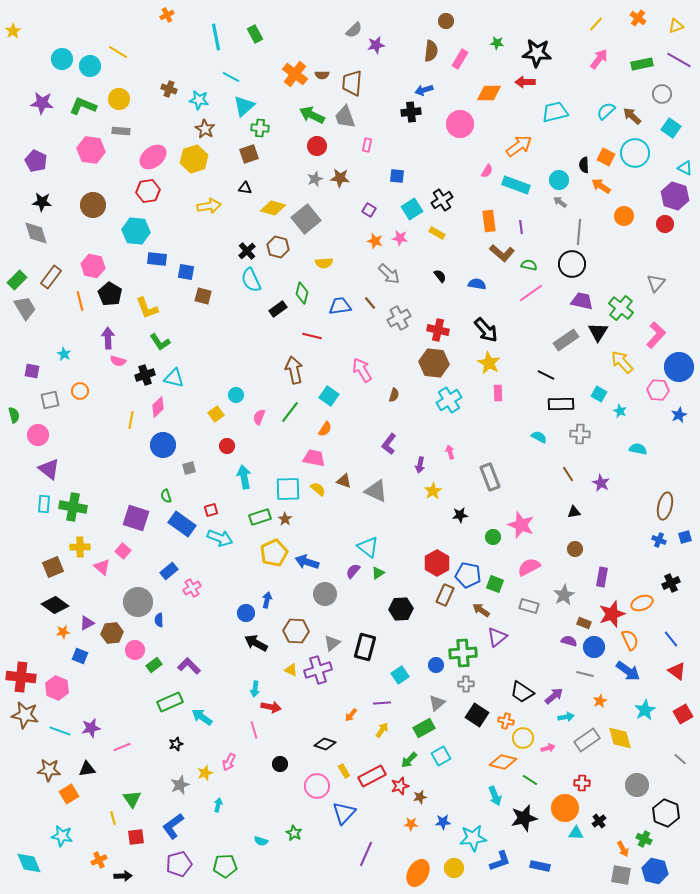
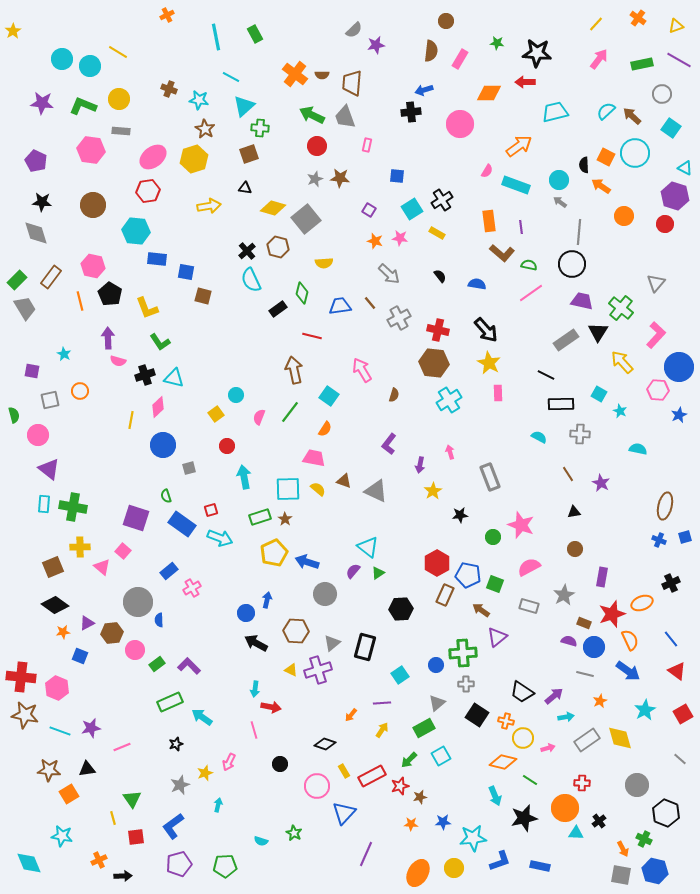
green rectangle at (154, 665): moved 3 px right, 1 px up
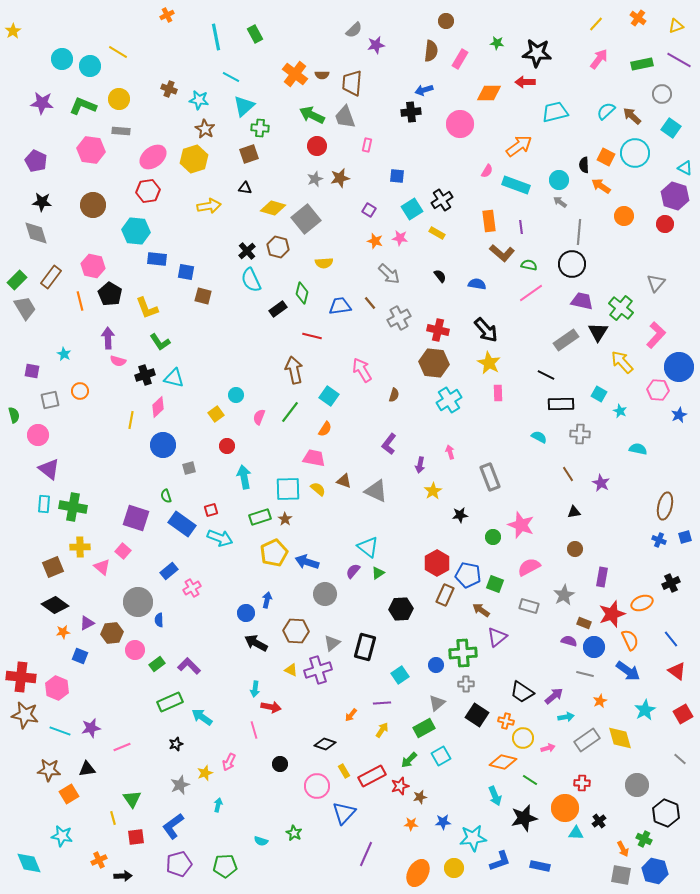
brown star at (340, 178): rotated 18 degrees counterclockwise
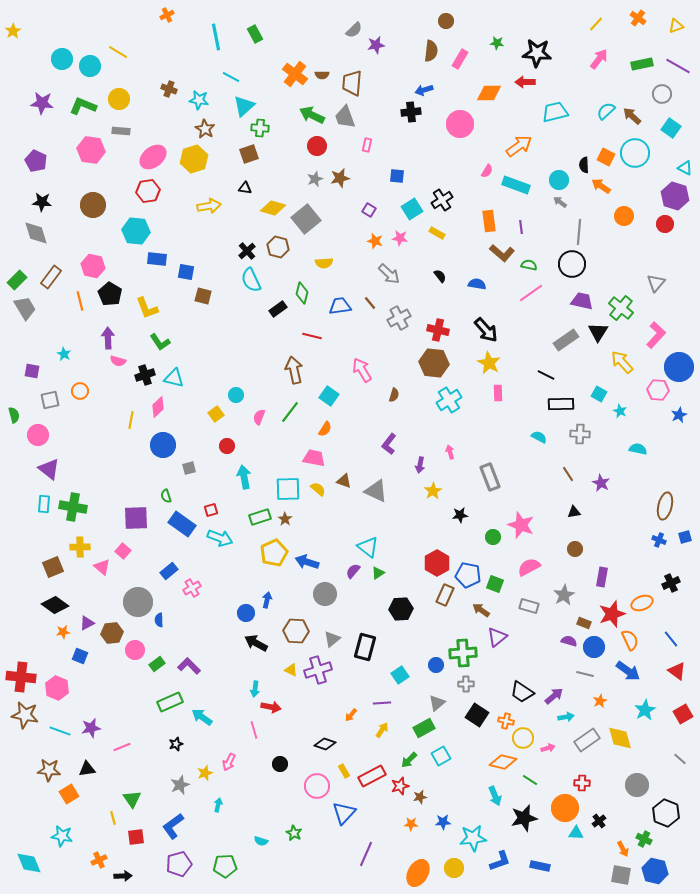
purple line at (679, 60): moved 1 px left, 6 px down
purple square at (136, 518): rotated 20 degrees counterclockwise
gray triangle at (332, 643): moved 4 px up
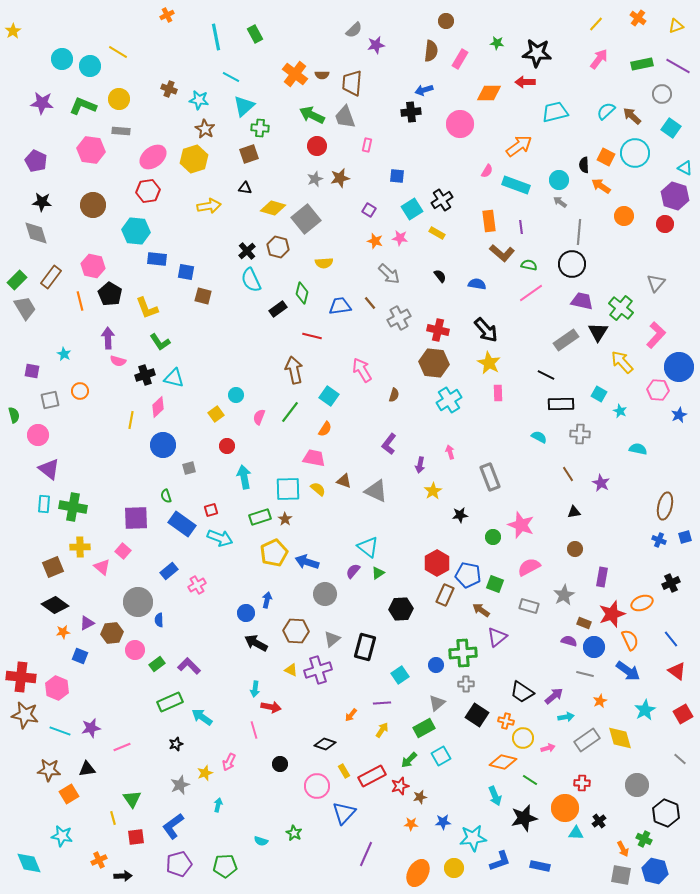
pink cross at (192, 588): moved 5 px right, 3 px up
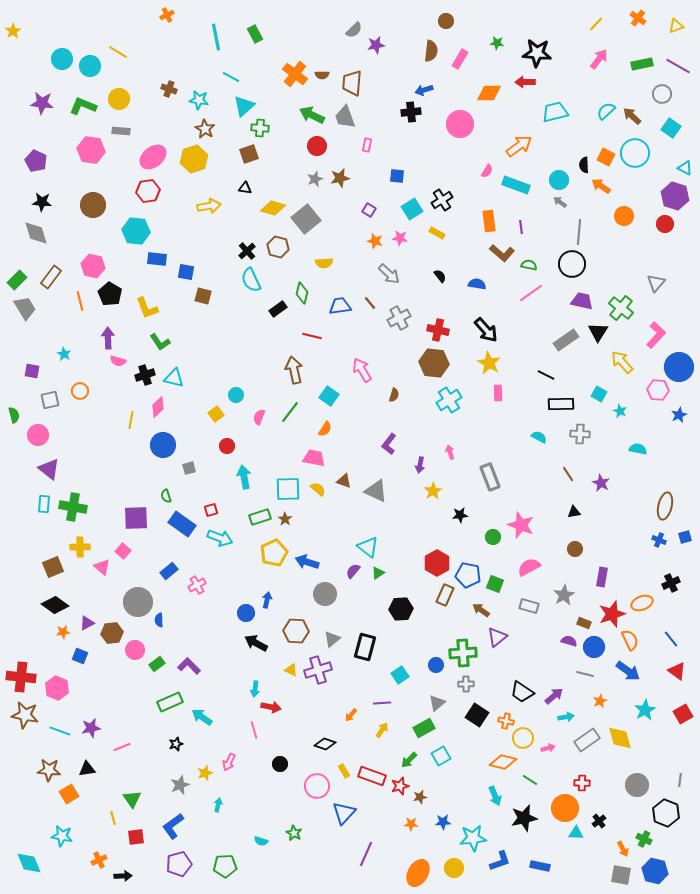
gray line at (680, 759): moved 21 px down; rotated 56 degrees clockwise
red rectangle at (372, 776): rotated 48 degrees clockwise
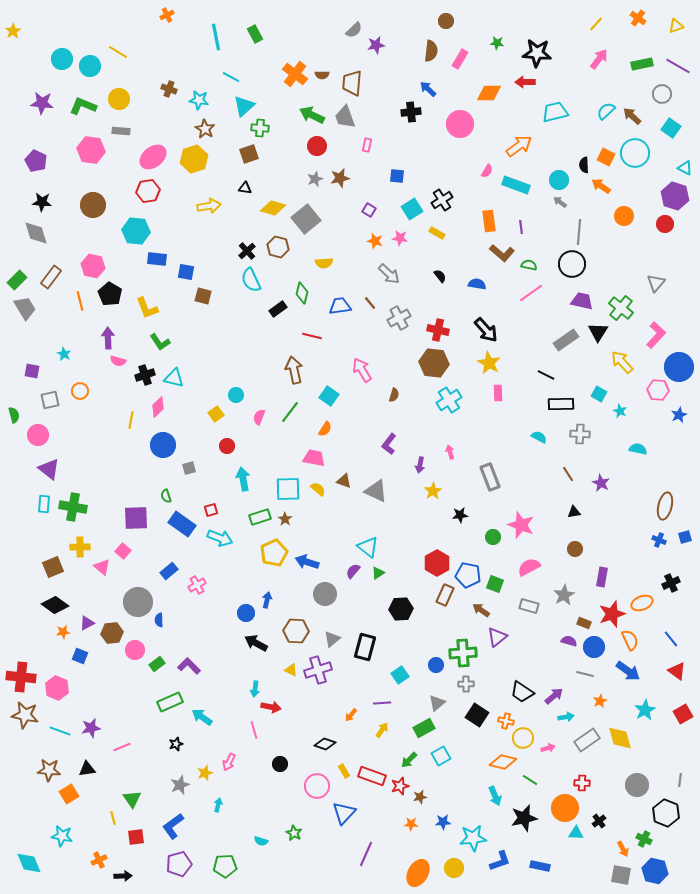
blue arrow at (424, 90): moved 4 px right, 1 px up; rotated 60 degrees clockwise
cyan arrow at (244, 477): moved 1 px left, 2 px down
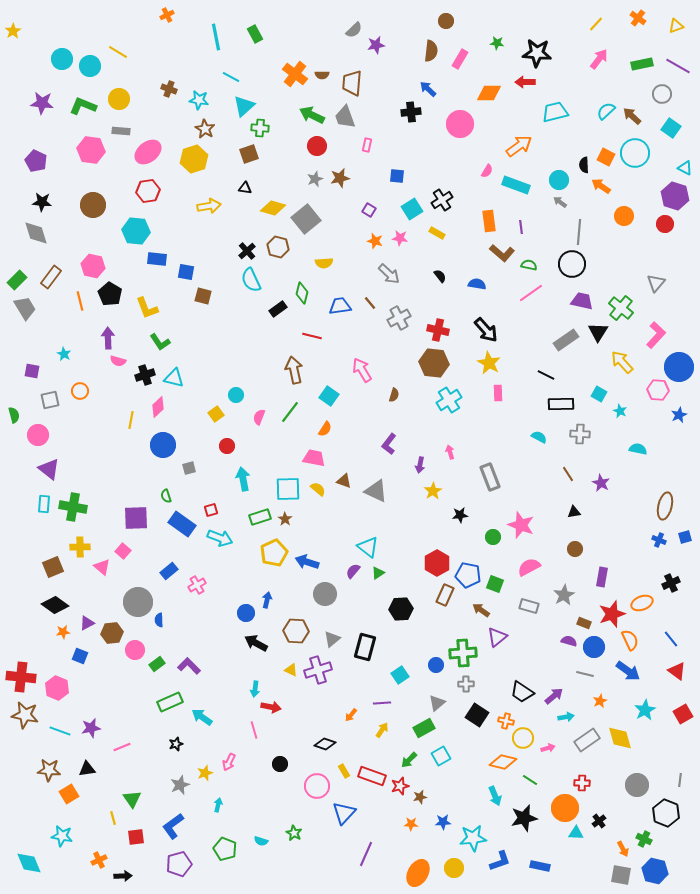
pink ellipse at (153, 157): moved 5 px left, 5 px up
green pentagon at (225, 866): moved 17 px up; rotated 25 degrees clockwise
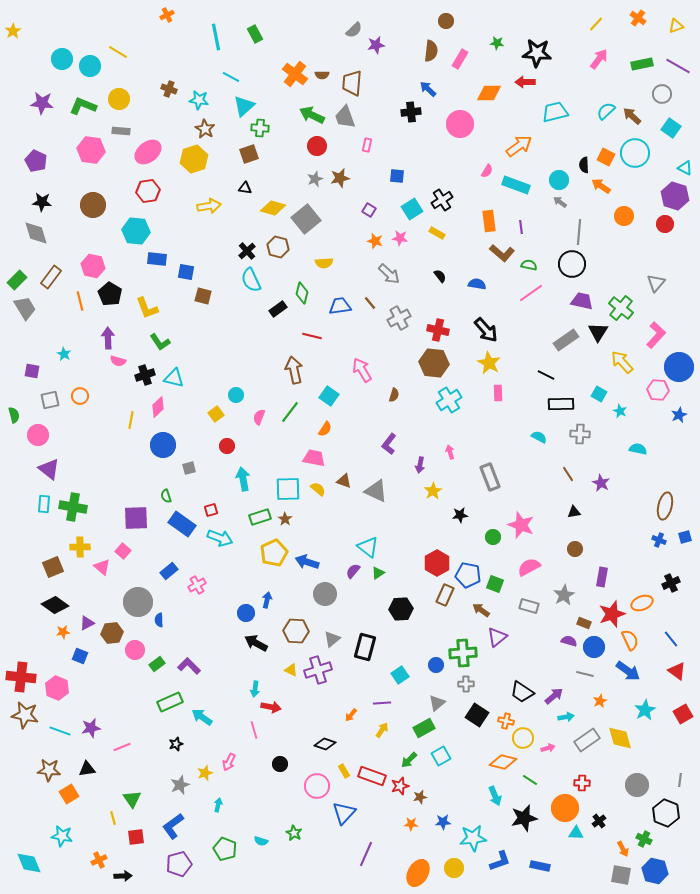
orange circle at (80, 391): moved 5 px down
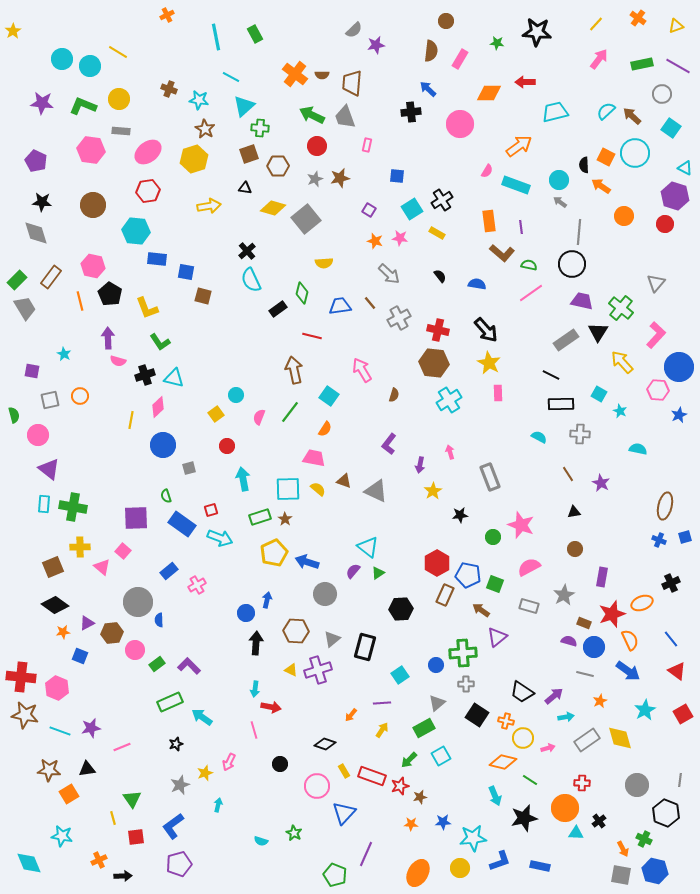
black star at (537, 53): moved 21 px up
brown hexagon at (278, 247): moved 81 px up; rotated 15 degrees counterclockwise
black line at (546, 375): moved 5 px right
black arrow at (256, 643): rotated 65 degrees clockwise
green pentagon at (225, 849): moved 110 px right, 26 px down
yellow circle at (454, 868): moved 6 px right
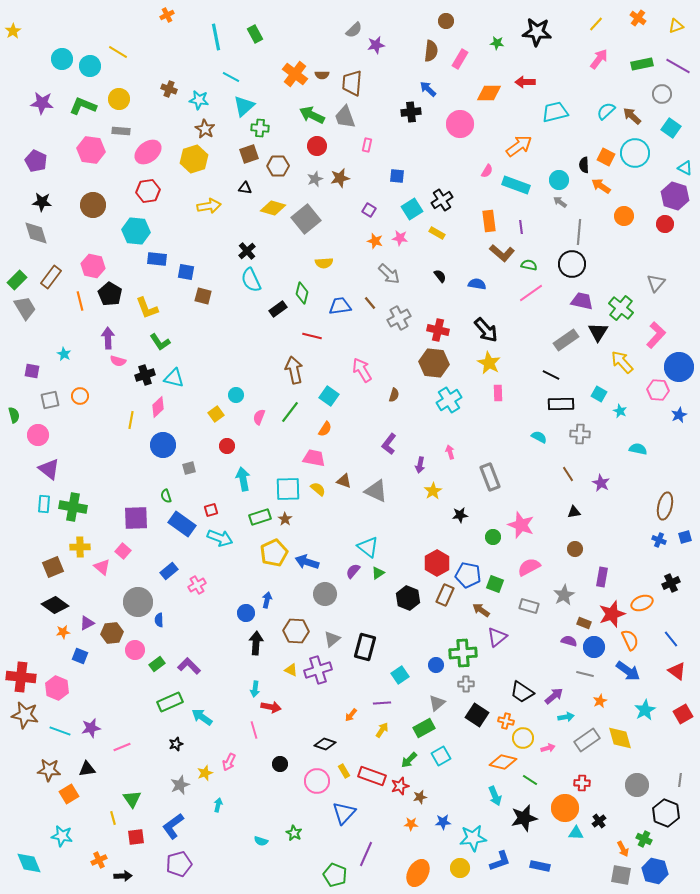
black hexagon at (401, 609): moved 7 px right, 11 px up; rotated 25 degrees clockwise
pink circle at (317, 786): moved 5 px up
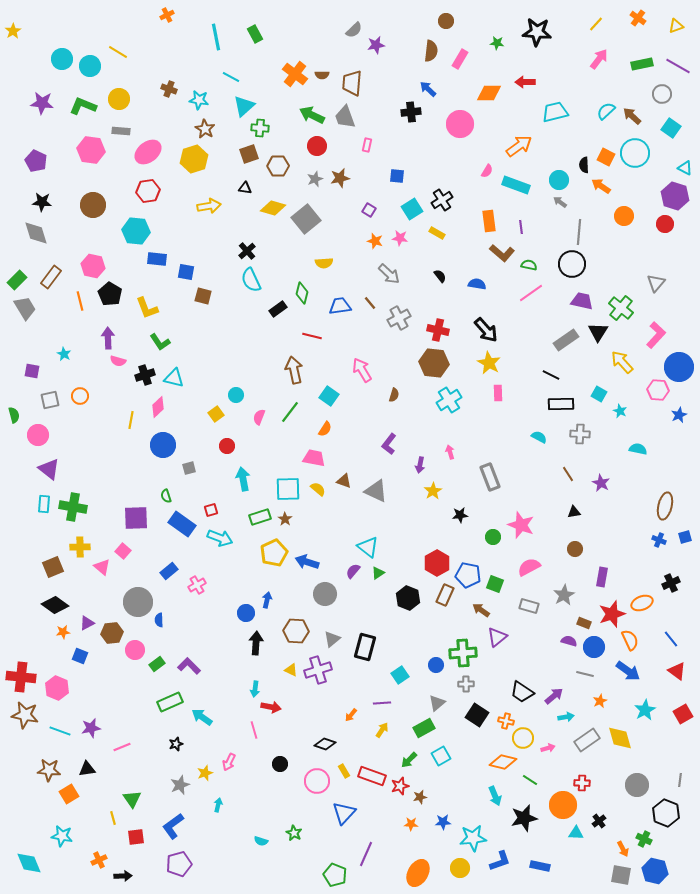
orange circle at (565, 808): moved 2 px left, 3 px up
